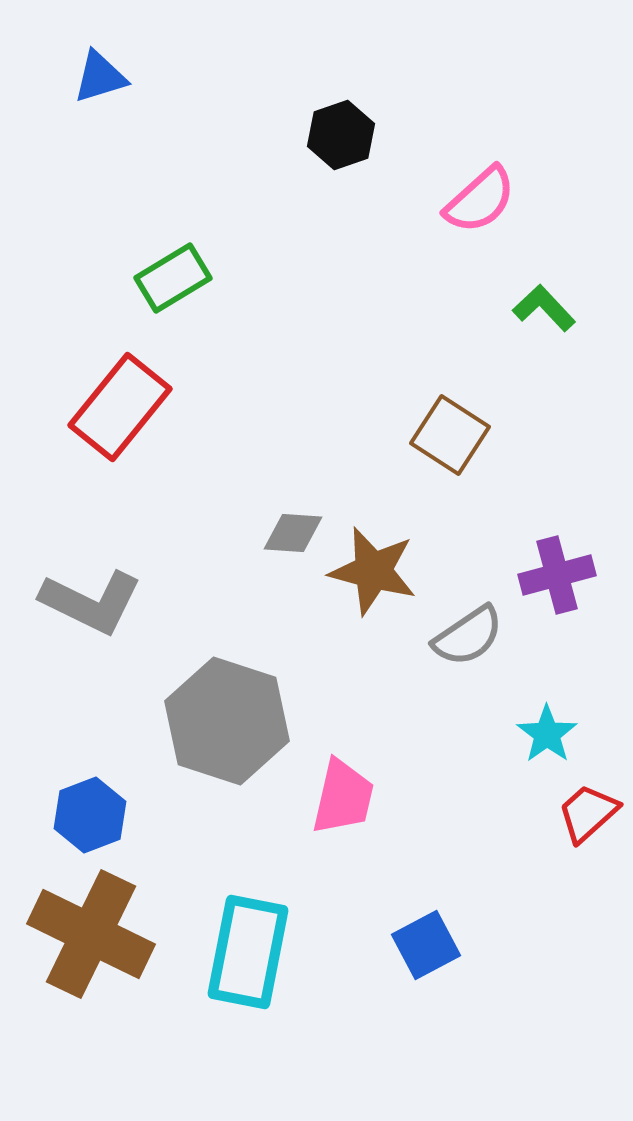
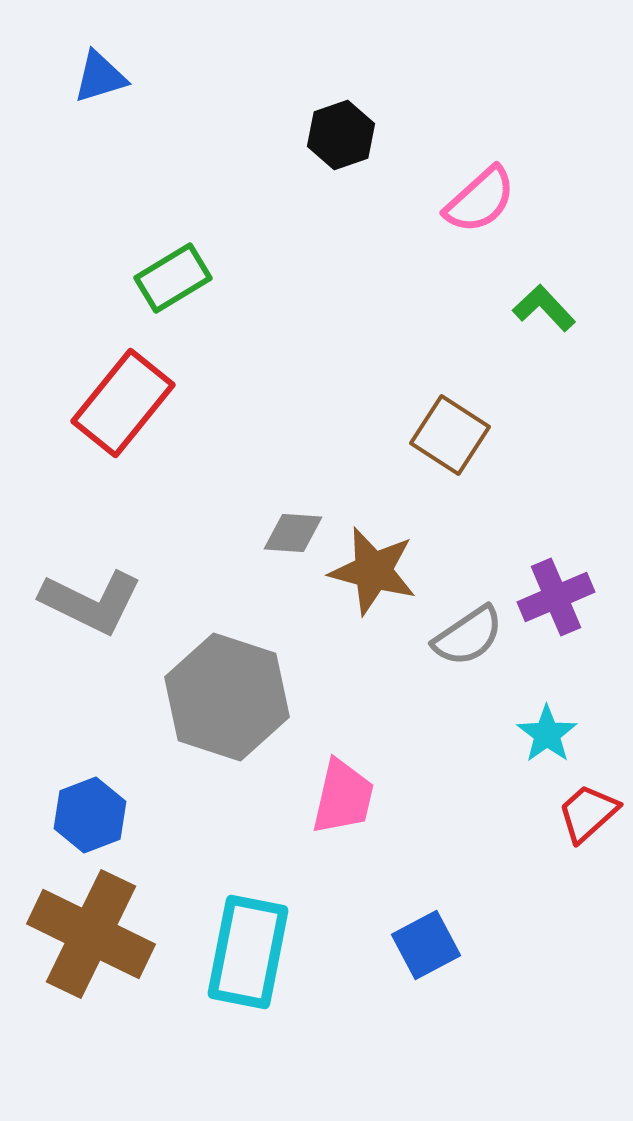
red rectangle: moved 3 px right, 4 px up
purple cross: moved 1 px left, 22 px down; rotated 8 degrees counterclockwise
gray hexagon: moved 24 px up
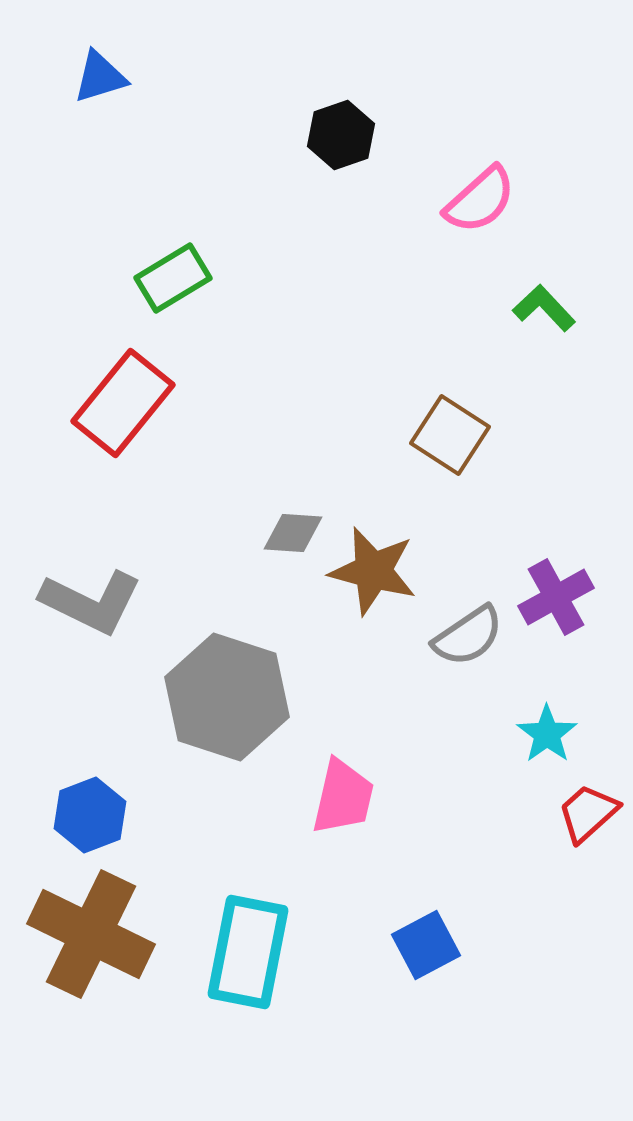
purple cross: rotated 6 degrees counterclockwise
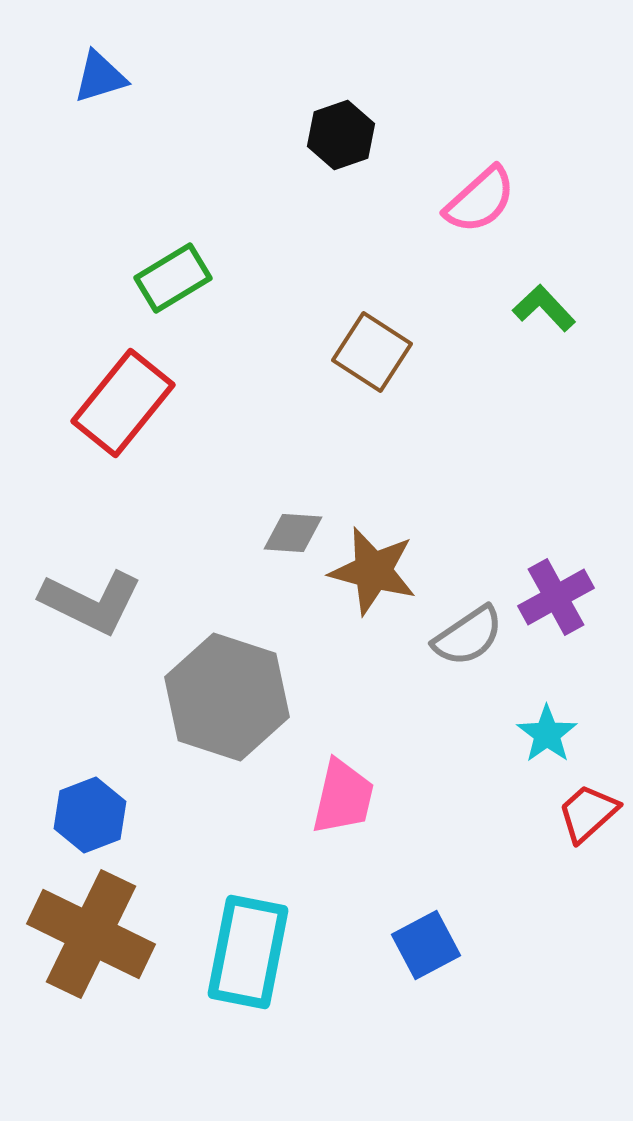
brown square: moved 78 px left, 83 px up
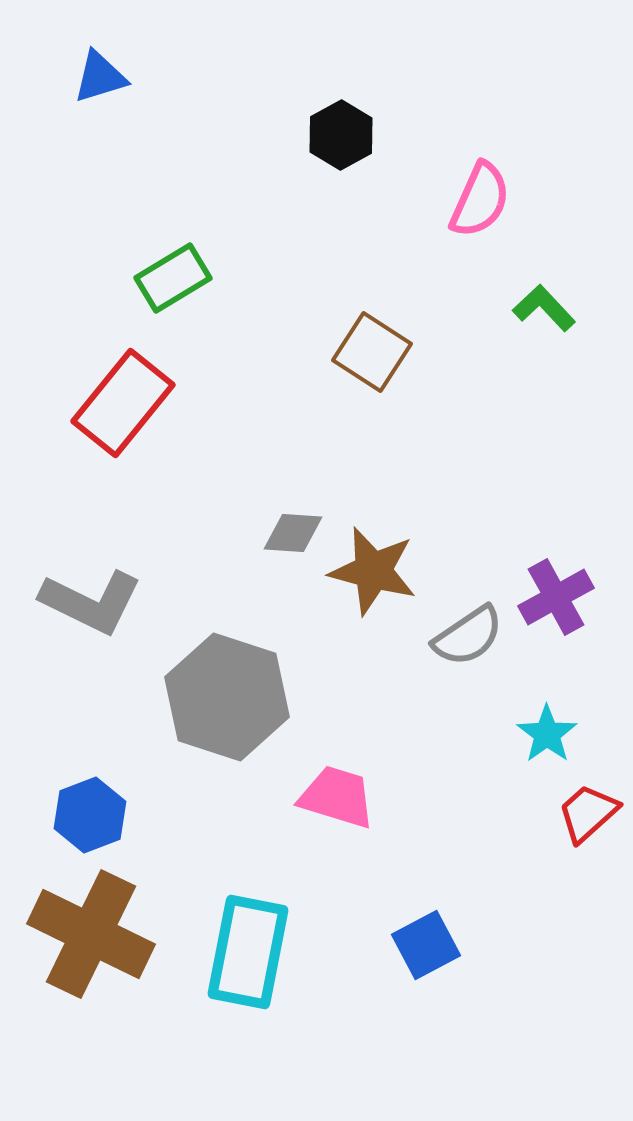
black hexagon: rotated 10 degrees counterclockwise
pink semicircle: rotated 24 degrees counterclockwise
pink trapezoid: moved 6 px left; rotated 86 degrees counterclockwise
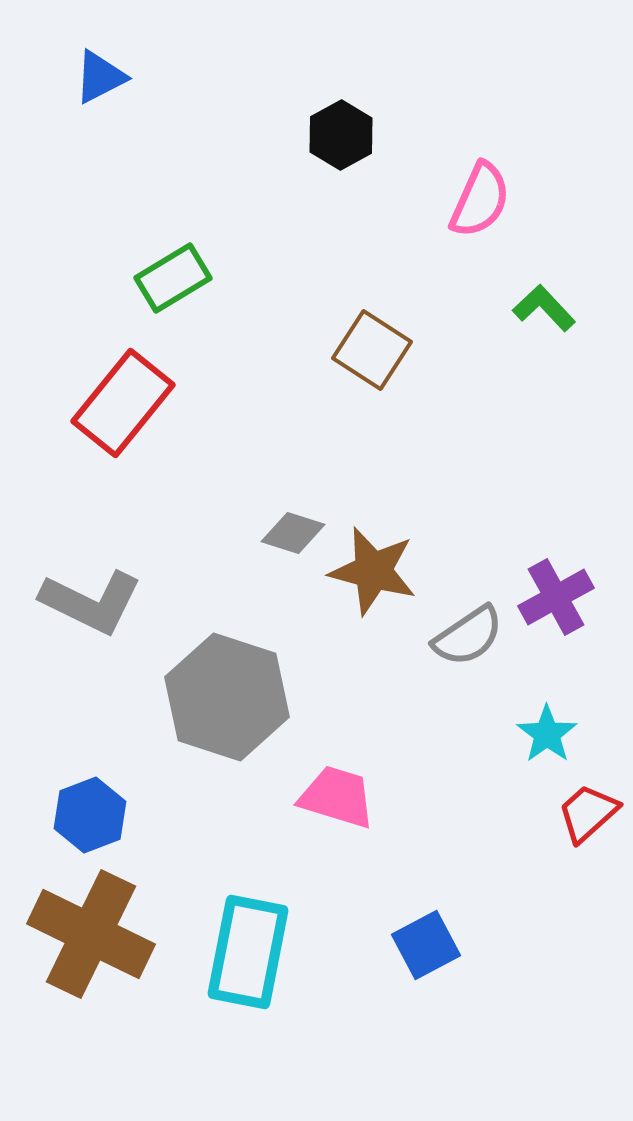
blue triangle: rotated 10 degrees counterclockwise
brown square: moved 2 px up
gray diamond: rotated 14 degrees clockwise
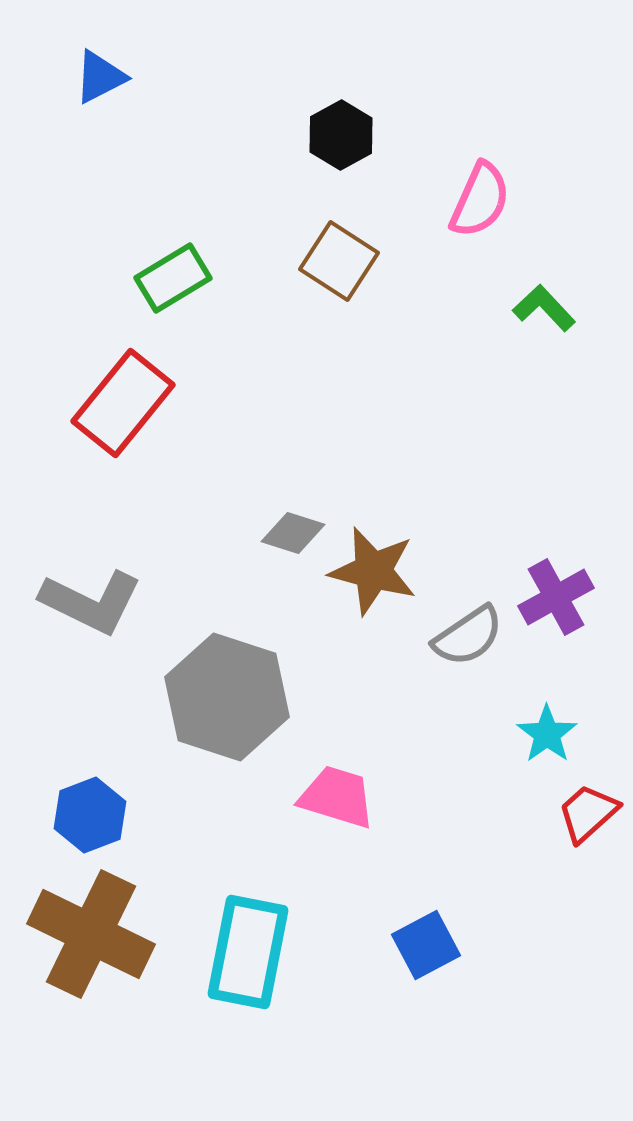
brown square: moved 33 px left, 89 px up
